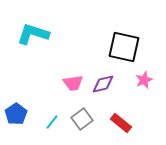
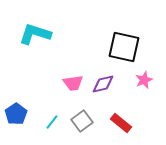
cyan L-shape: moved 2 px right
gray square: moved 2 px down
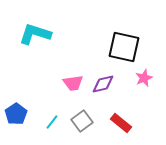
pink star: moved 2 px up
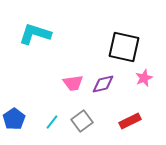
blue pentagon: moved 2 px left, 5 px down
red rectangle: moved 9 px right, 2 px up; rotated 65 degrees counterclockwise
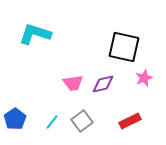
blue pentagon: moved 1 px right
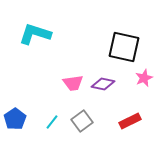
purple diamond: rotated 25 degrees clockwise
